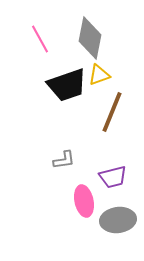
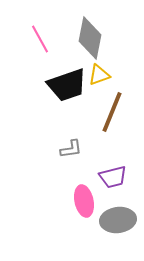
gray L-shape: moved 7 px right, 11 px up
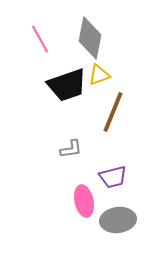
brown line: moved 1 px right
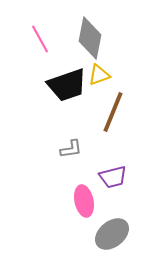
gray ellipse: moved 6 px left, 14 px down; rotated 32 degrees counterclockwise
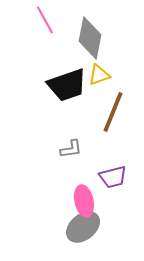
pink line: moved 5 px right, 19 px up
gray ellipse: moved 29 px left, 7 px up
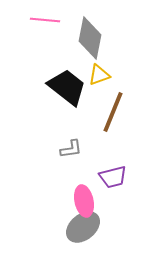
pink line: rotated 56 degrees counterclockwise
black trapezoid: moved 2 px down; rotated 123 degrees counterclockwise
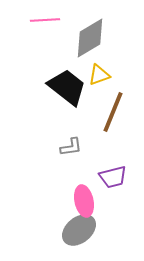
pink line: rotated 8 degrees counterclockwise
gray diamond: rotated 48 degrees clockwise
gray L-shape: moved 2 px up
gray ellipse: moved 4 px left, 3 px down
